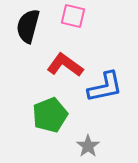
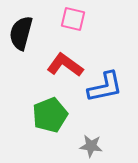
pink square: moved 3 px down
black semicircle: moved 7 px left, 7 px down
gray star: moved 3 px right; rotated 30 degrees counterclockwise
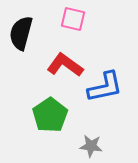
green pentagon: rotated 12 degrees counterclockwise
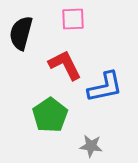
pink square: rotated 15 degrees counterclockwise
red L-shape: rotated 27 degrees clockwise
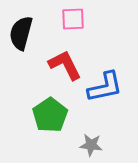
gray star: moved 1 px up
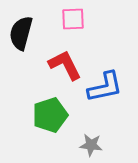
green pentagon: rotated 16 degrees clockwise
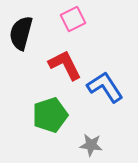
pink square: rotated 25 degrees counterclockwise
blue L-shape: rotated 111 degrees counterclockwise
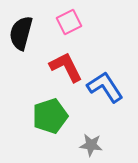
pink square: moved 4 px left, 3 px down
red L-shape: moved 1 px right, 2 px down
green pentagon: moved 1 px down
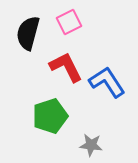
black semicircle: moved 7 px right
blue L-shape: moved 2 px right, 5 px up
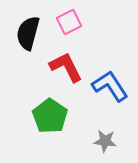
blue L-shape: moved 3 px right, 4 px down
green pentagon: rotated 20 degrees counterclockwise
gray star: moved 14 px right, 4 px up
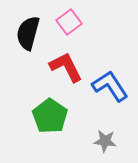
pink square: rotated 10 degrees counterclockwise
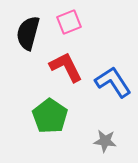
pink square: rotated 15 degrees clockwise
blue L-shape: moved 3 px right, 4 px up
